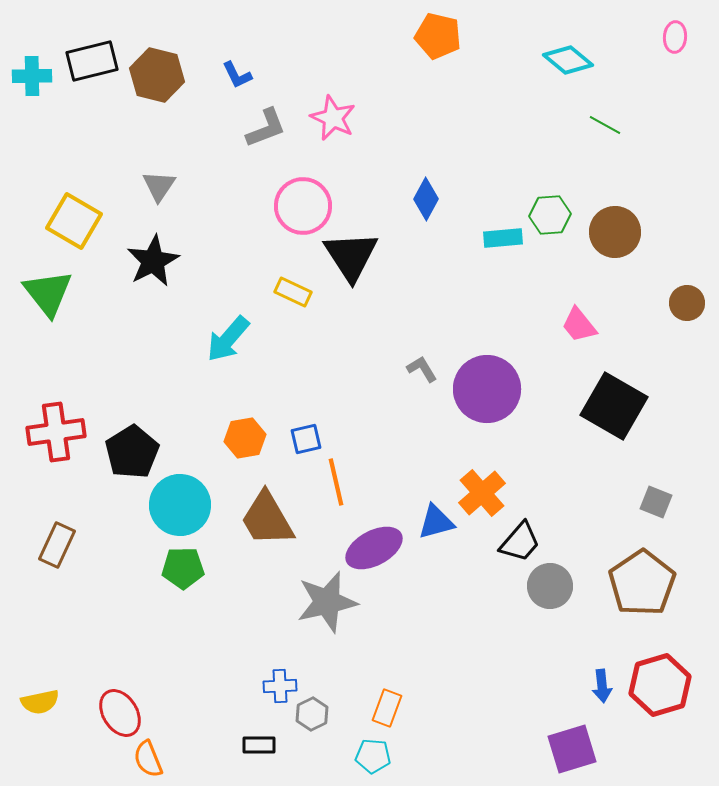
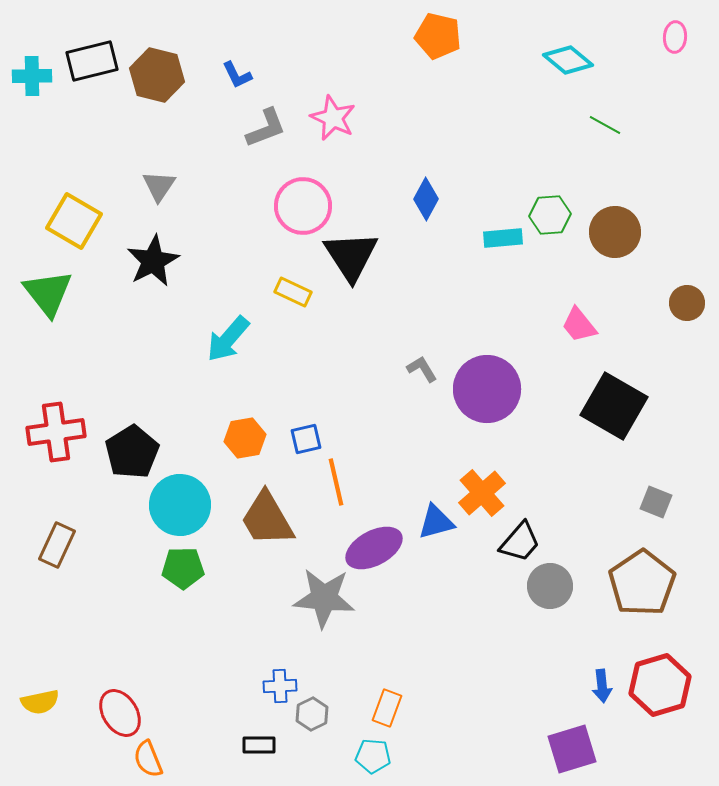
gray star at (327, 602): moved 3 px left, 4 px up; rotated 18 degrees clockwise
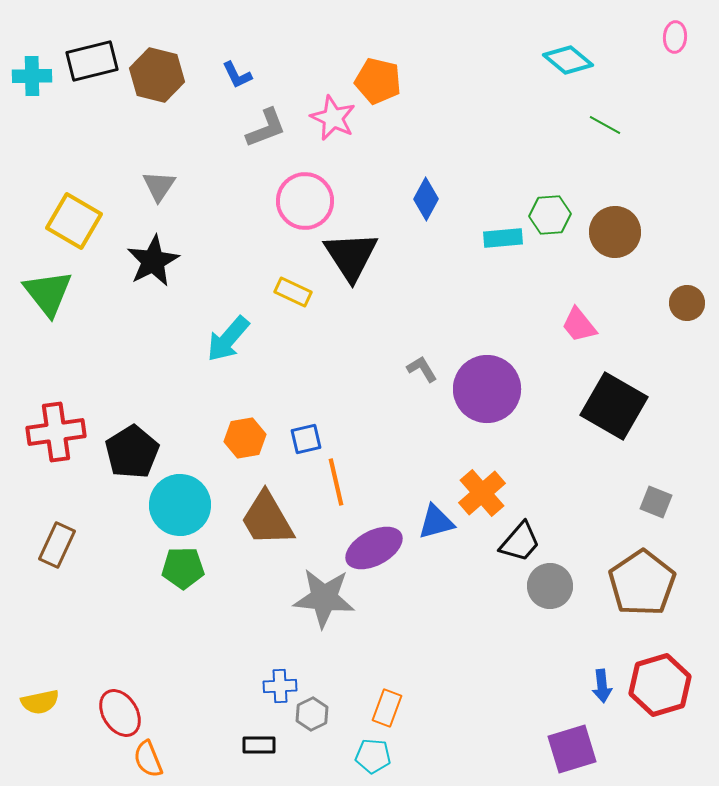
orange pentagon at (438, 36): moved 60 px left, 45 px down
pink circle at (303, 206): moved 2 px right, 5 px up
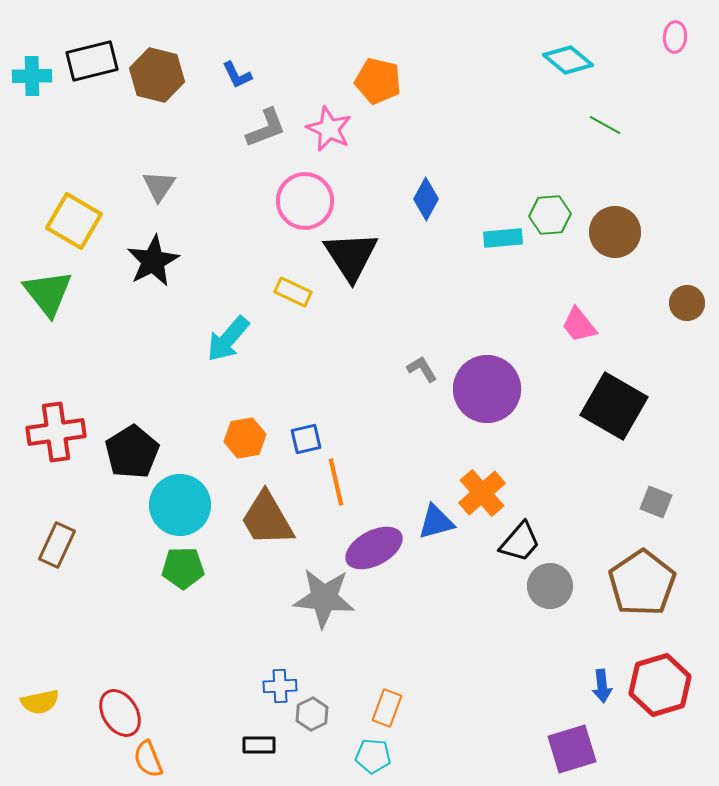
pink star at (333, 118): moved 4 px left, 11 px down
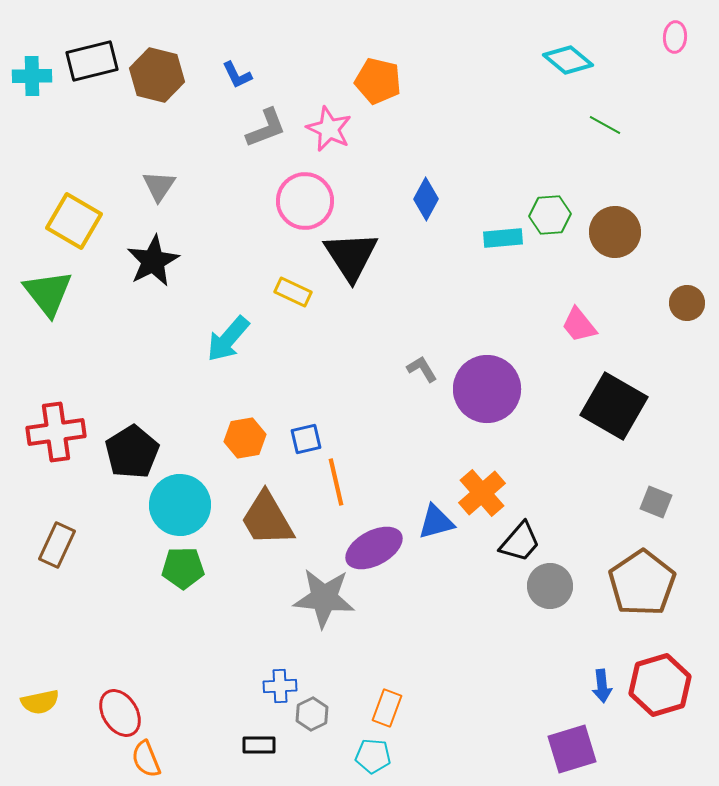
orange semicircle at (148, 759): moved 2 px left
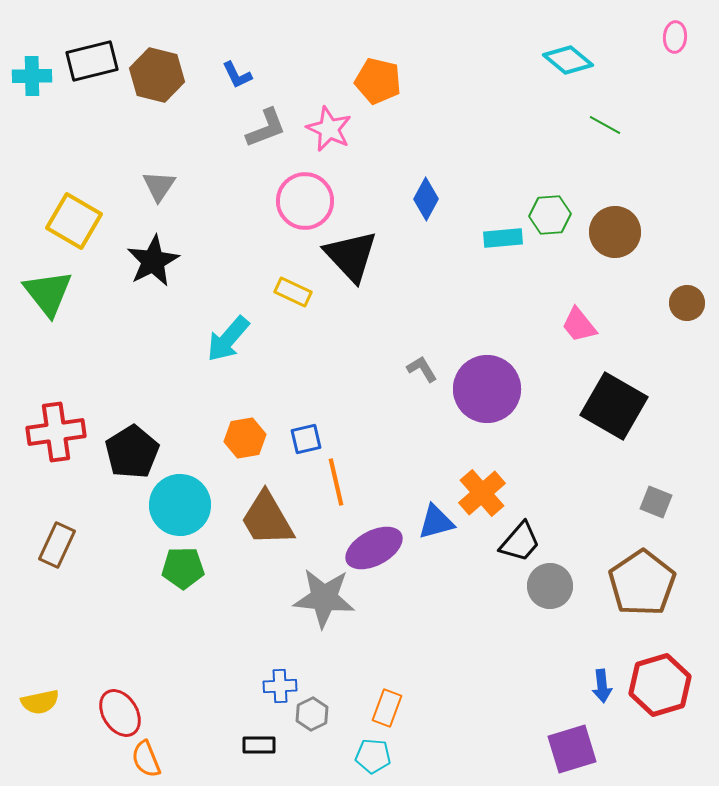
black triangle at (351, 256): rotated 10 degrees counterclockwise
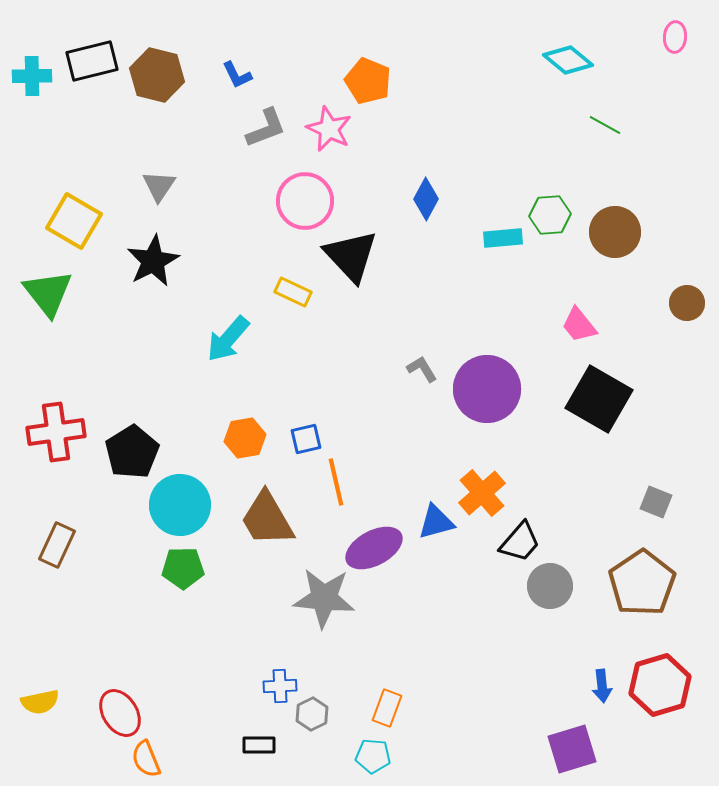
orange pentagon at (378, 81): moved 10 px left; rotated 9 degrees clockwise
black square at (614, 406): moved 15 px left, 7 px up
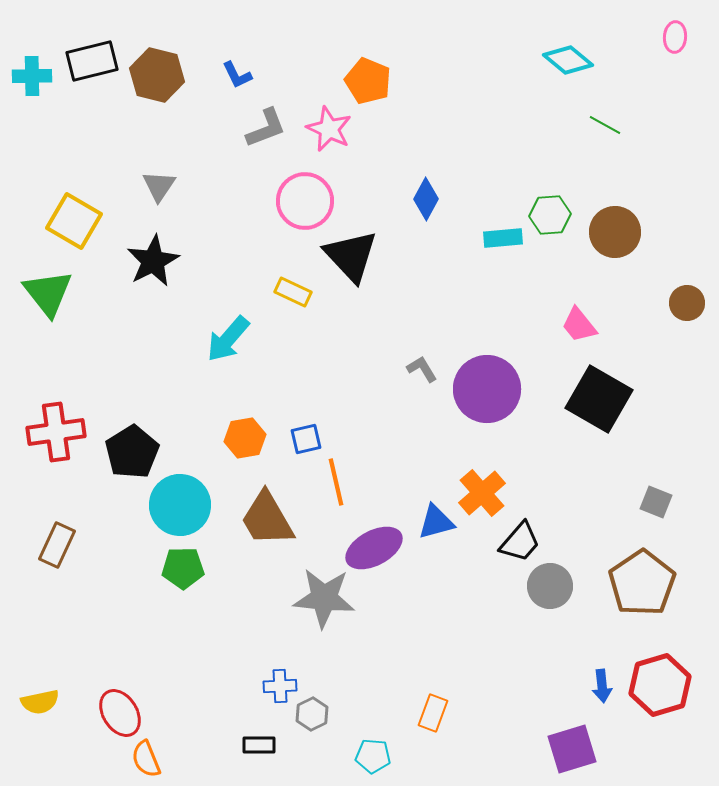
orange rectangle at (387, 708): moved 46 px right, 5 px down
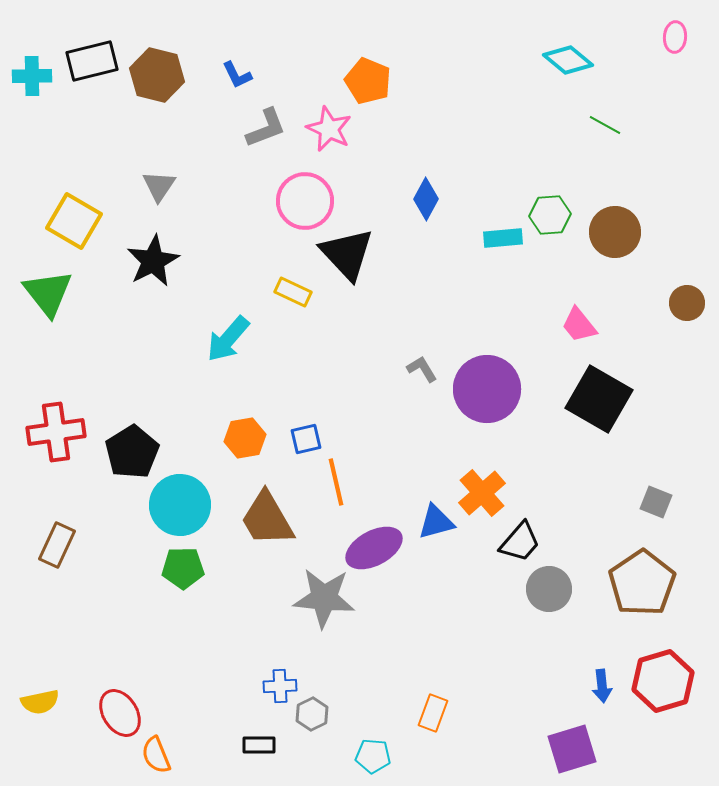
black triangle at (351, 256): moved 4 px left, 2 px up
gray circle at (550, 586): moved 1 px left, 3 px down
red hexagon at (660, 685): moved 3 px right, 4 px up
orange semicircle at (146, 759): moved 10 px right, 4 px up
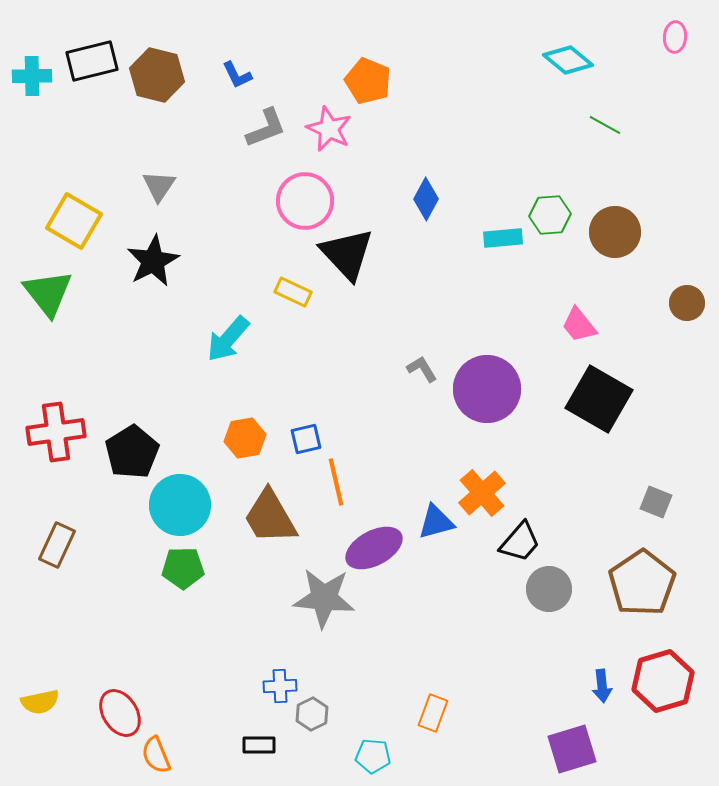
brown trapezoid at (267, 519): moved 3 px right, 2 px up
